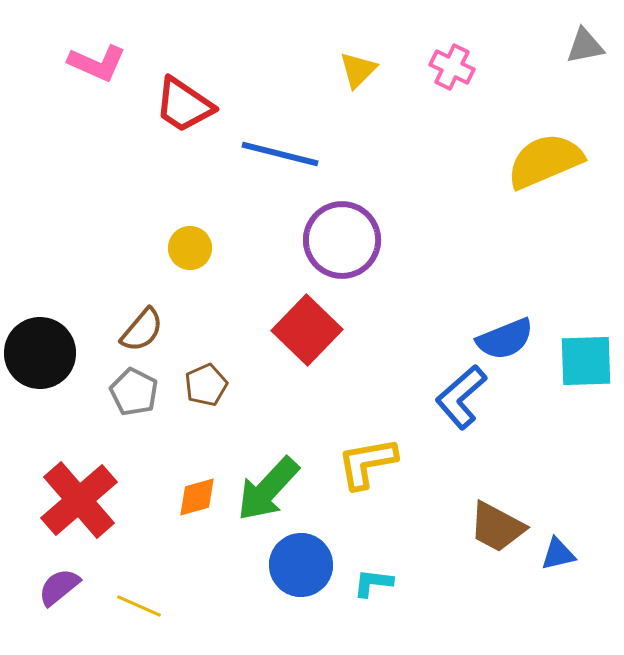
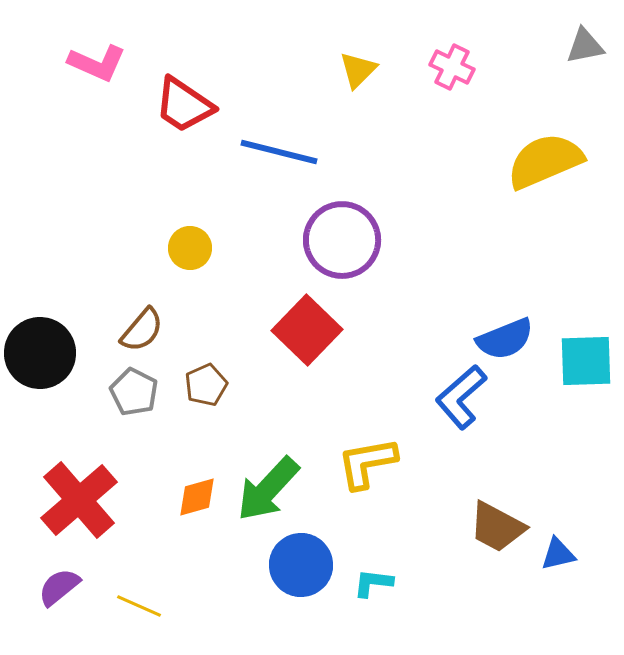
blue line: moved 1 px left, 2 px up
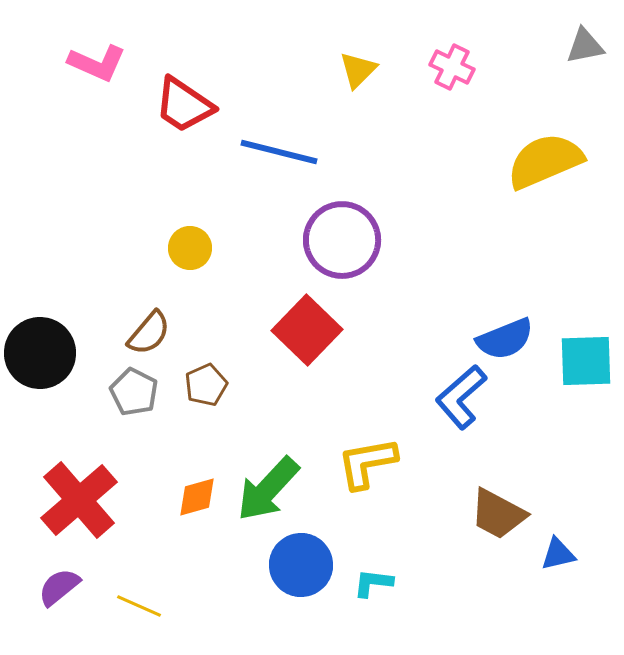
brown semicircle: moved 7 px right, 3 px down
brown trapezoid: moved 1 px right, 13 px up
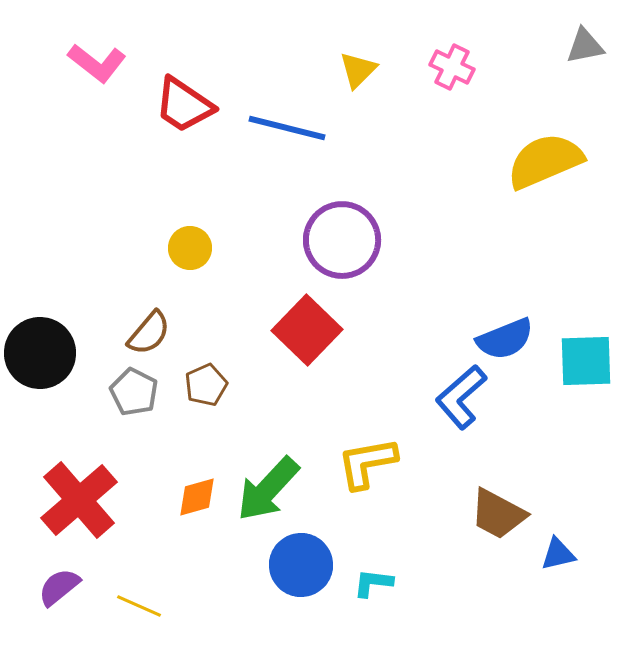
pink L-shape: rotated 14 degrees clockwise
blue line: moved 8 px right, 24 px up
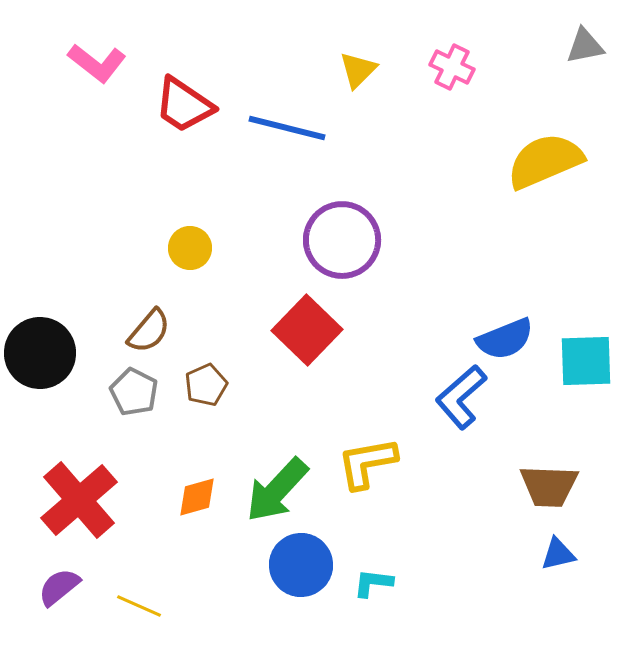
brown semicircle: moved 2 px up
green arrow: moved 9 px right, 1 px down
brown trapezoid: moved 51 px right, 28 px up; rotated 26 degrees counterclockwise
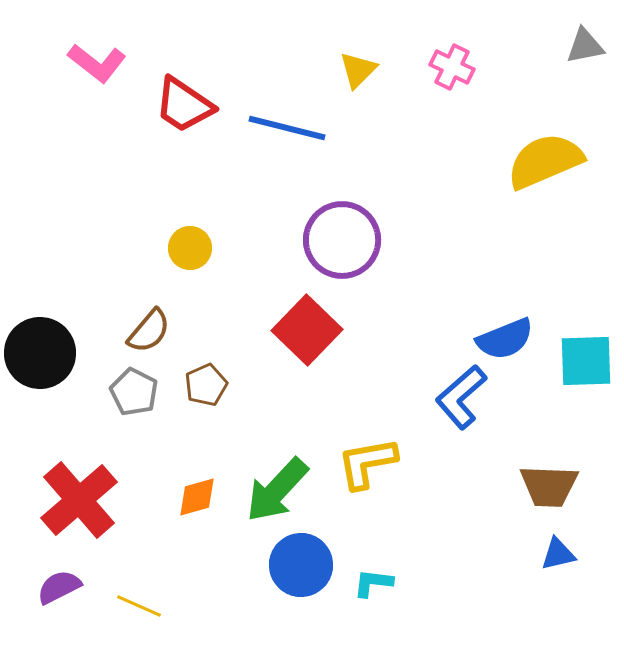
purple semicircle: rotated 12 degrees clockwise
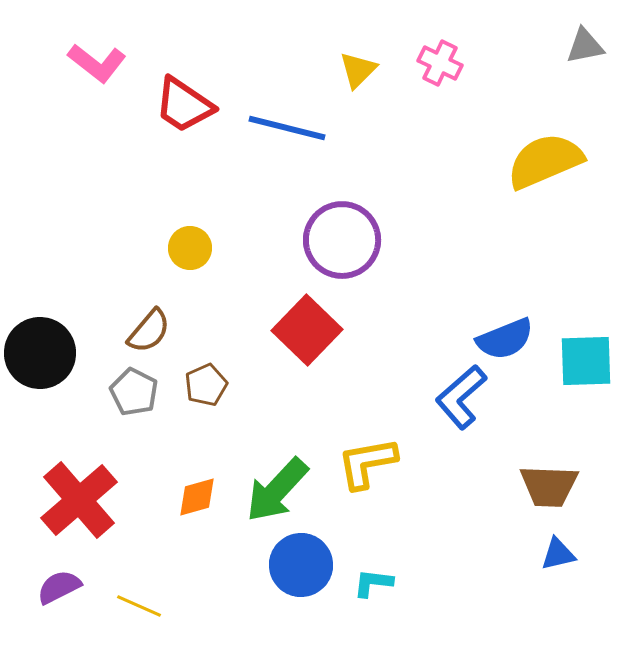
pink cross: moved 12 px left, 4 px up
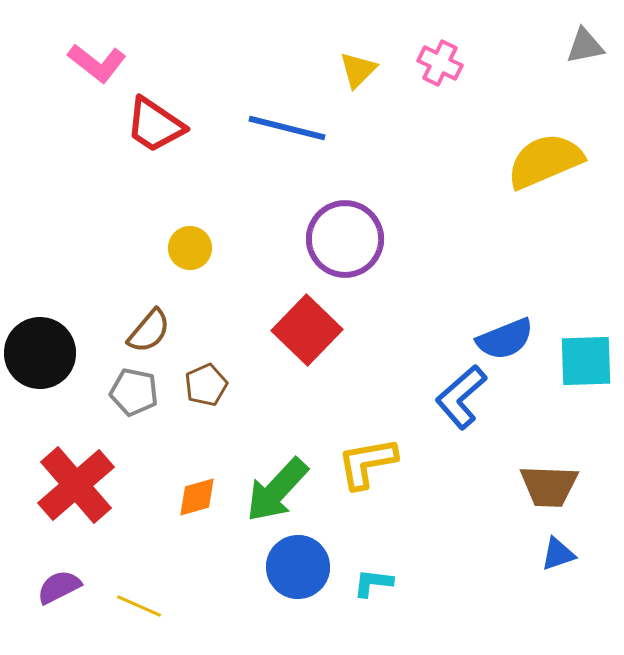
red trapezoid: moved 29 px left, 20 px down
purple circle: moved 3 px right, 1 px up
gray pentagon: rotated 15 degrees counterclockwise
red cross: moved 3 px left, 15 px up
blue triangle: rotated 6 degrees counterclockwise
blue circle: moved 3 px left, 2 px down
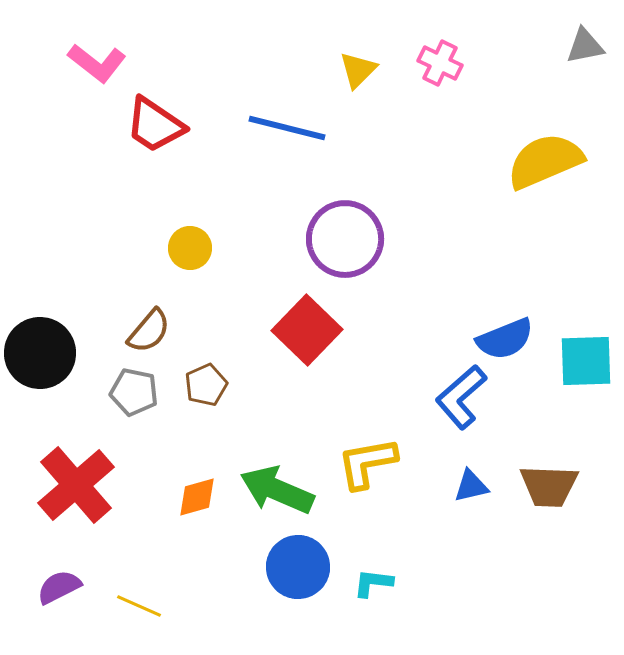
green arrow: rotated 70 degrees clockwise
blue triangle: moved 87 px left, 68 px up; rotated 6 degrees clockwise
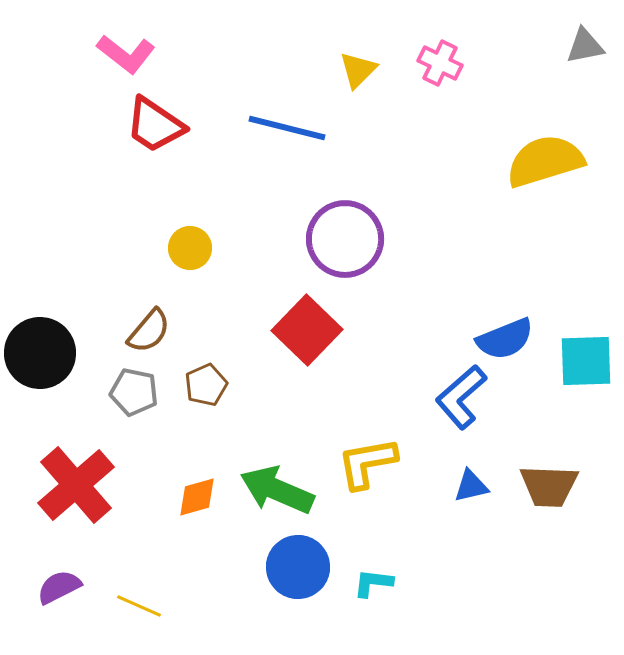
pink L-shape: moved 29 px right, 9 px up
yellow semicircle: rotated 6 degrees clockwise
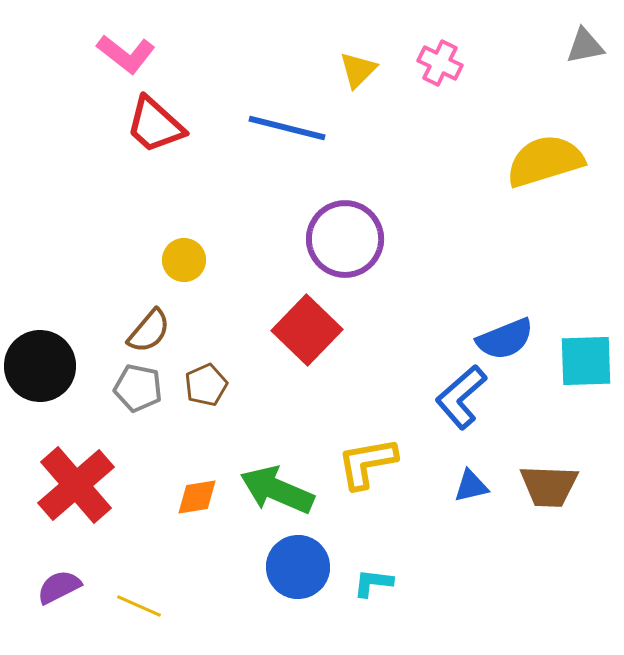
red trapezoid: rotated 8 degrees clockwise
yellow circle: moved 6 px left, 12 px down
black circle: moved 13 px down
gray pentagon: moved 4 px right, 4 px up
orange diamond: rotated 6 degrees clockwise
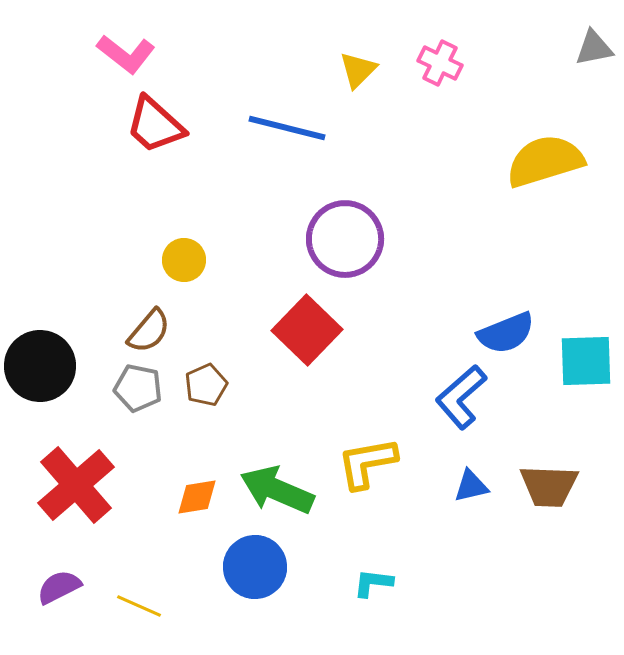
gray triangle: moved 9 px right, 2 px down
blue semicircle: moved 1 px right, 6 px up
blue circle: moved 43 px left
